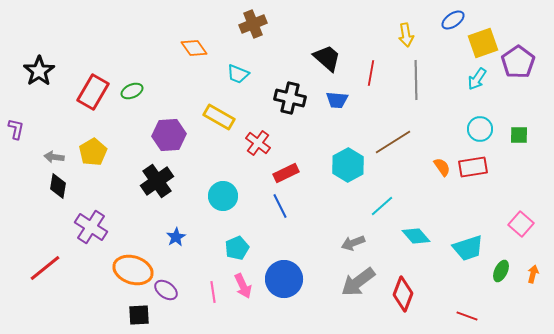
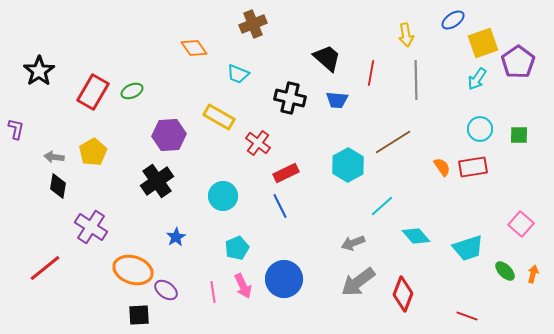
green ellipse at (501, 271): moved 4 px right; rotated 70 degrees counterclockwise
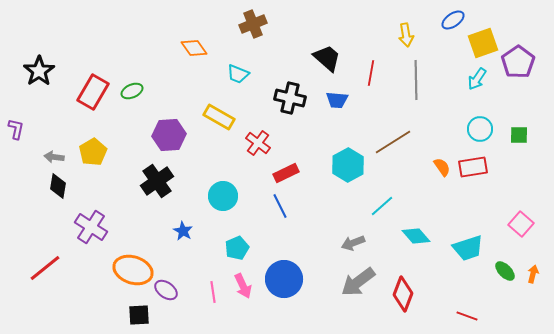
blue star at (176, 237): moved 7 px right, 6 px up; rotated 12 degrees counterclockwise
